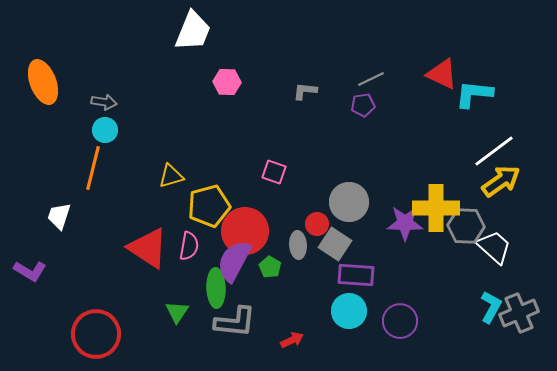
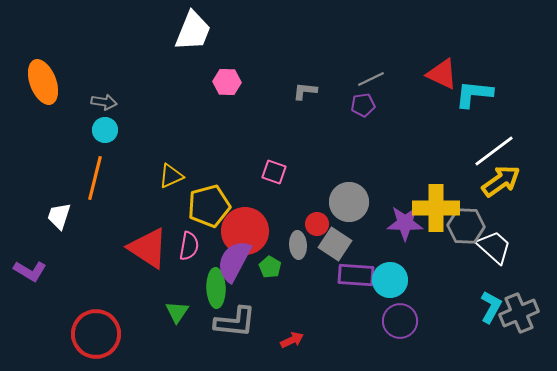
orange line at (93, 168): moved 2 px right, 10 px down
yellow triangle at (171, 176): rotated 8 degrees counterclockwise
cyan circle at (349, 311): moved 41 px right, 31 px up
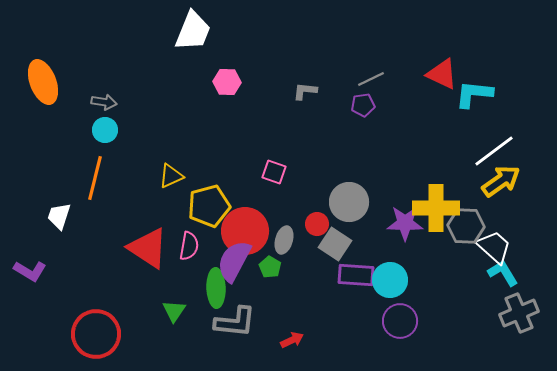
gray ellipse at (298, 245): moved 14 px left, 5 px up; rotated 20 degrees clockwise
cyan L-shape at (491, 307): moved 12 px right, 34 px up; rotated 60 degrees counterclockwise
green triangle at (177, 312): moved 3 px left, 1 px up
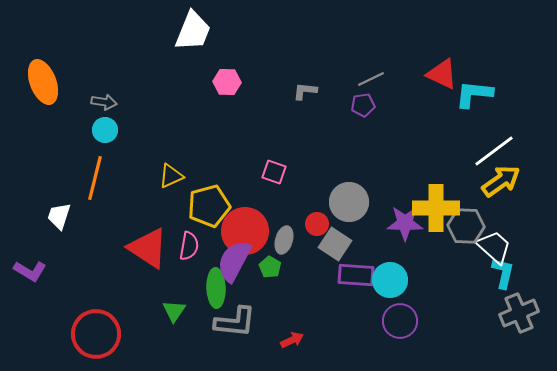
cyan L-shape at (503, 273): rotated 44 degrees clockwise
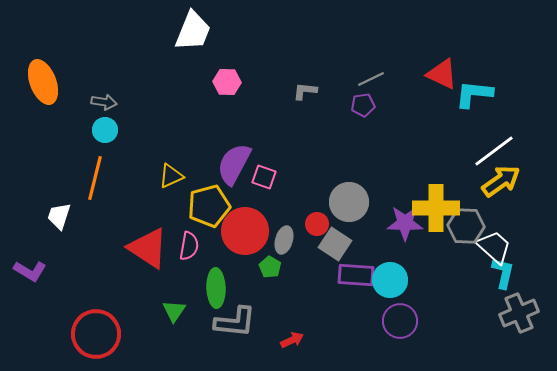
pink square at (274, 172): moved 10 px left, 5 px down
purple semicircle at (234, 261): moved 97 px up
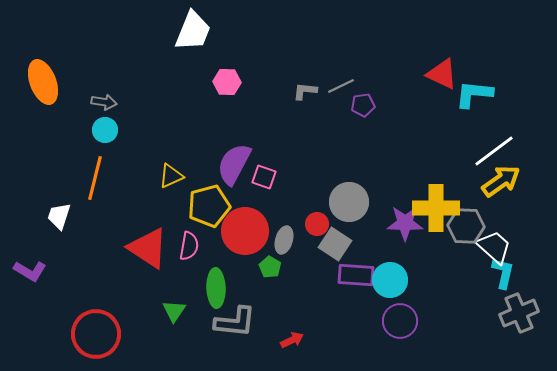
gray line at (371, 79): moved 30 px left, 7 px down
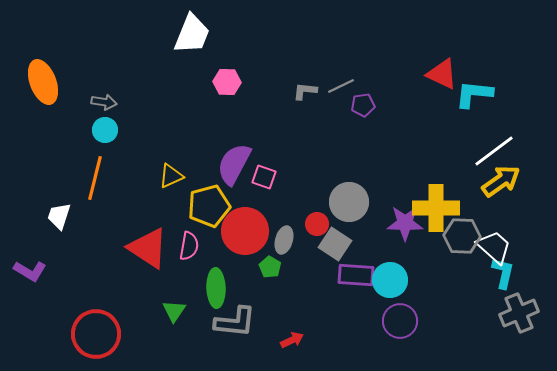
white trapezoid at (193, 31): moved 1 px left, 3 px down
gray hexagon at (466, 226): moved 4 px left, 10 px down
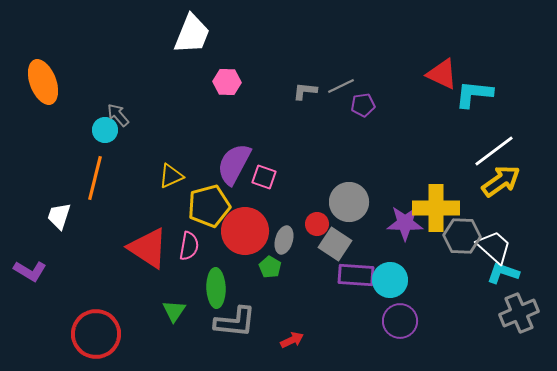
gray arrow at (104, 102): moved 14 px right, 13 px down; rotated 140 degrees counterclockwise
cyan L-shape at (503, 273): rotated 84 degrees counterclockwise
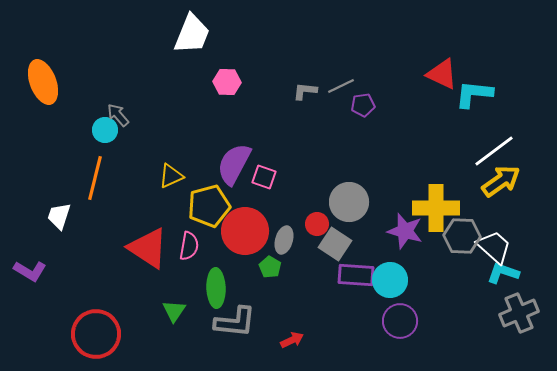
purple star at (405, 223): moved 8 px down; rotated 15 degrees clockwise
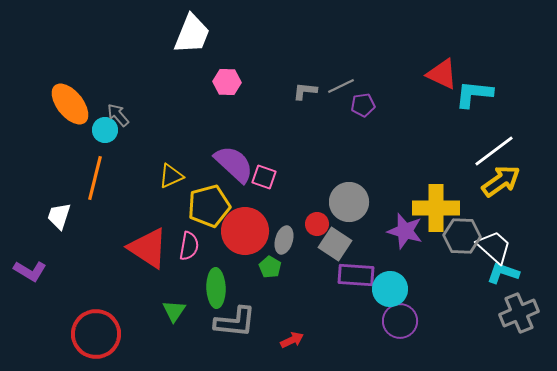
orange ellipse at (43, 82): moved 27 px right, 22 px down; rotated 18 degrees counterclockwise
purple semicircle at (234, 164): rotated 105 degrees clockwise
cyan circle at (390, 280): moved 9 px down
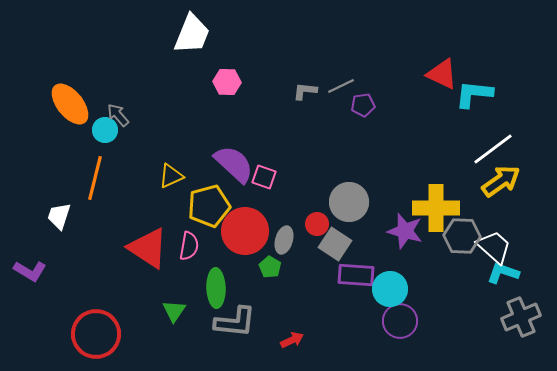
white line at (494, 151): moved 1 px left, 2 px up
gray cross at (519, 313): moved 2 px right, 4 px down
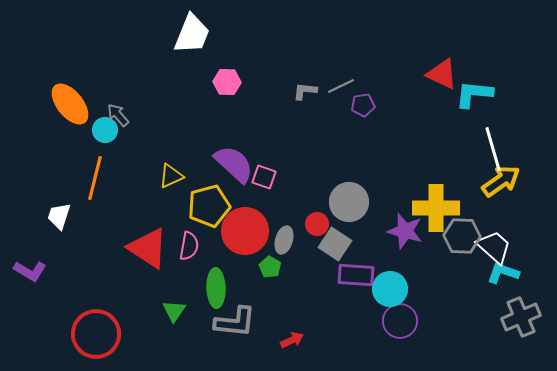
white line at (493, 149): rotated 69 degrees counterclockwise
